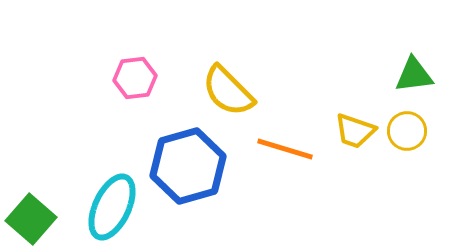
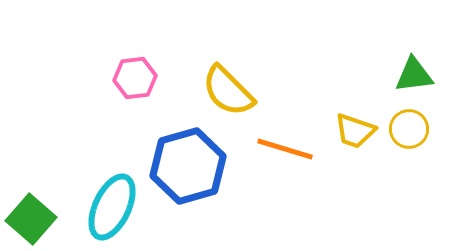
yellow circle: moved 2 px right, 2 px up
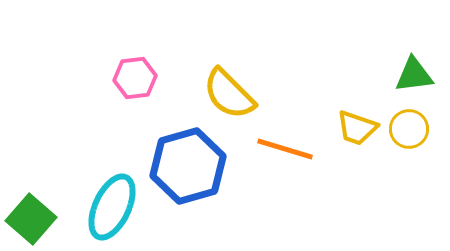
yellow semicircle: moved 1 px right, 3 px down
yellow trapezoid: moved 2 px right, 3 px up
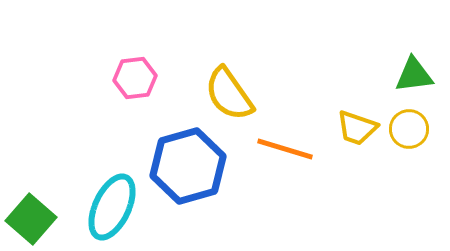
yellow semicircle: rotated 10 degrees clockwise
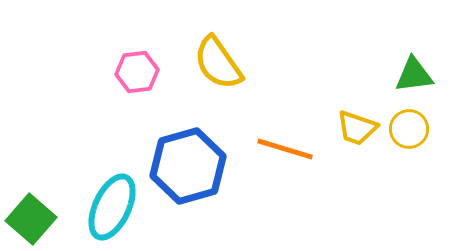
pink hexagon: moved 2 px right, 6 px up
yellow semicircle: moved 11 px left, 31 px up
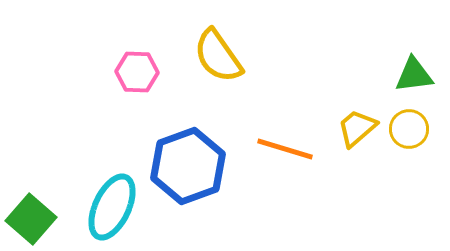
yellow semicircle: moved 7 px up
pink hexagon: rotated 9 degrees clockwise
yellow trapezoid: rotated 120 degrees clockwise
blue hexagon: rotated 4 degrees counterclockwise
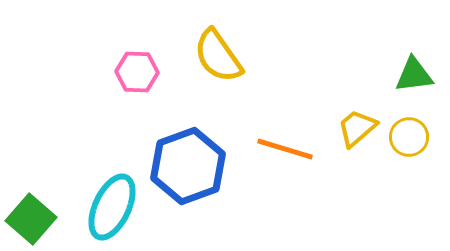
yellow circle: moved 8 px down
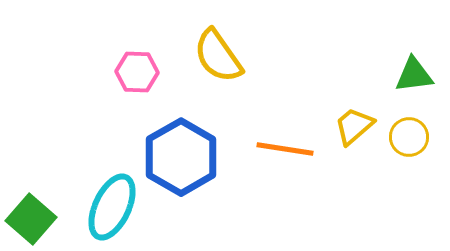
yellow trapezoid: moved 3 px left, 2 px up
orange line: rotated 8 degrees counterclockwise
blue hexagon: moved 7 px left, 9 px up; rotated 10 degrees counterclockwise
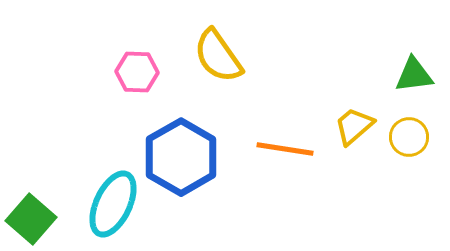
cyan ellipse: moved 1 px right, 3 px up
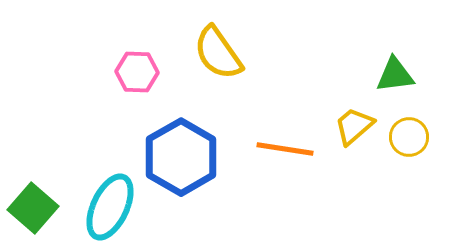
yellow semicircle: moved 3 px up
green triangle: moved 19 px left
cyan ellipse: moved 3 px left, 3 px down
green square: moved 2 px right, 11 px up
